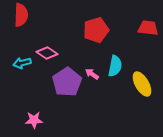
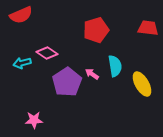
red semicircle: rotated 65 degrees clockwise
cyan semicircle: rotated 20 degrees counterclockwise
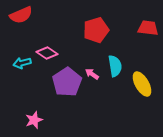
pink star: rotated 18 degrees counterclockwise
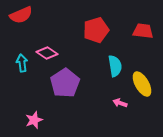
red trapezoid: moved 5 px left, 3 px down
cyan arrow: rotated 96 degrees clockwise
pink arrow: moved 28 px right, 29 px down; rotated 16 degrees counterclockwise
purple pentagon: moved 2 px left, 1 px down
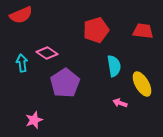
cyan semicircle: moved 1 px left
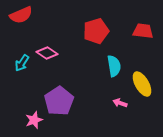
red pentagon: moved 1 px down
cyan arrow: rotated 138 degrees counterclockwise
purple pentagon: moved 6 px left, 18 px down
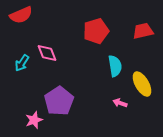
red trapezoid: rotated 20 degrees counterclockwise
pink diamond: rotated 35 degrees clockwise
cyan semicircle: moved 1 px right
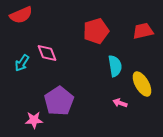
pink star: rotated 18 degrees clockwise
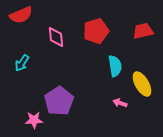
pink diamond: moved 9 px right, 16 px up; rotated 15 degrees clockwise
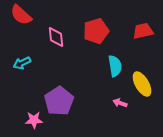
red semicircle: rotated 65 degrees clockwise
cyan arrow: rotated 30 degrees clockwise
